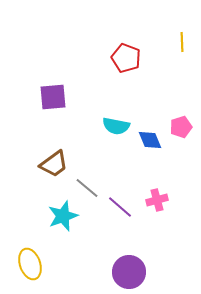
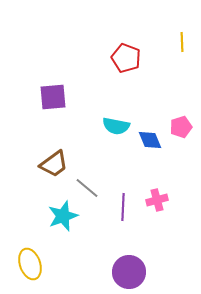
purple line: moved 3 px right; rotated 52 degrees clockwise
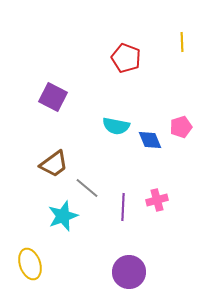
purple square: rotated 32 degrees clockwise
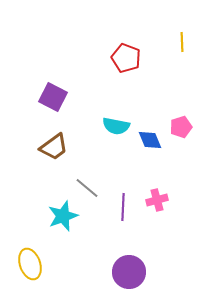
brown trapezoid: moved 17 px up
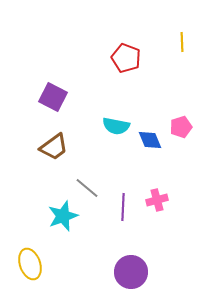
purple circle: moved 2 px right
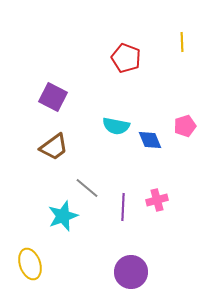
pink pentagon: moved 4 px right, 1 px up
